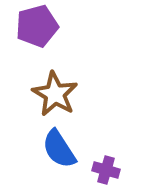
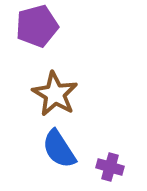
purple cross: moved 4 px right, 3 px up
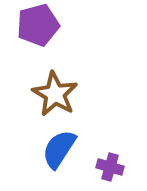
purple pentagon: moved 1 px right, 1 px up
blue semicircle: rotated 66 degrees clockwise
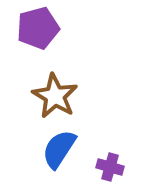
purple pentagon: moved 3 px down
brown star: moved 2 px down
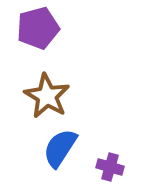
brown star: moved 8 px left
blue semicircle: moved 1 px right, 1 px up
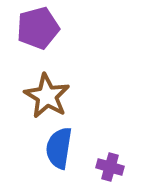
blue semicircle: moved 1 px left; rotated 24 degrees counterclockwise
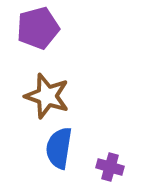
brown star: rotated 12 degrees counterclockwise
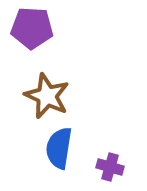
purple pentagon: moved 6 px left; rotated 18 degrees clockwise
brown star: rotated 6 degrees clockwise
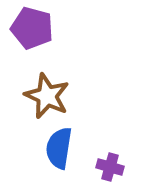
purple pentagon: rotated 12 degrees clockwise
